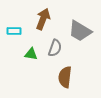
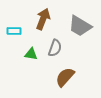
gray trapezoid: moved 5 px up
brown semicircle: rotated 35 degrees clockwise
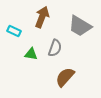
brown arrow: moved 1 px left, 2 px up
cyan rectangle: rotated 24 degrees clockwise
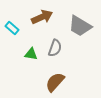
brown arrow: rotated 45 degrees clockwise
cyan rectangle: moved 2 px left, 3 px up; rotated 16 degrees clockwise
brown semicircle: moved 10 px left, 5 px down
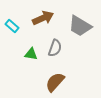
brown arrow: moved 1 px right, 1 px down
cyan rectangle: moved 2 px up
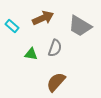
brown semicircle: moved 1 px right
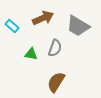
gray trapezoid: moved 2 px left
brown semicircle: rotated 10 degrees counterclockwise
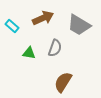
gray trapezoid: moved 1 px right, 1 px up
green triangle: moved 2 px left, 1 px up
brown semicircle: moved 7 px right
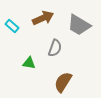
green triangle: moved 10 px down
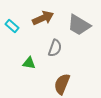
brown semicircle: moved 1 px left, 2 px down; rotated 10 degrees counterclockwise
